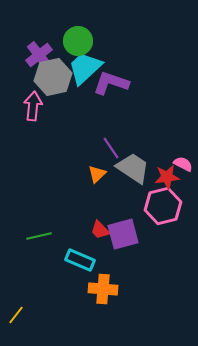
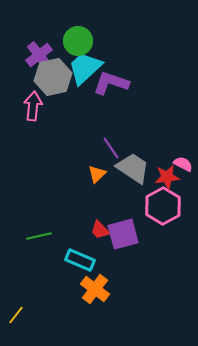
pink hexagon: rotated 15 degrees counterclockwise
orange cross: moved 8 px left; rotated 32 degrees clockwise
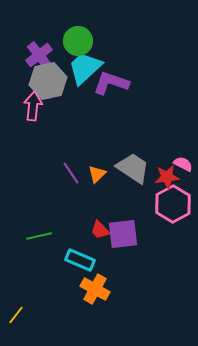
gray hexagon: moved 5 px left, 4 px down
purple line: moved 40 px left, 25 px down
pink hexagon: moved 10 px right, 2 px up
purple square: rotated 8 degrees clockwise
orange cross: rotated 8 degrees counterclockwise
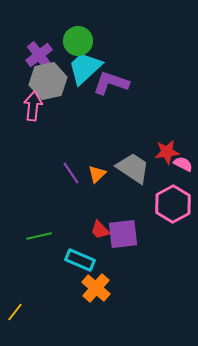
red star: moved 25 px up
orange cross: moved 1 px right, 1 px up; rotated 12 degrees clockwise
yellow line: moved 1 px left, 3 px up
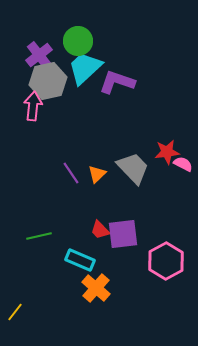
purple L-shape: moved 6 px right, 1 px up
gray trapezoid: rotated 12 degrees clockwise
pink hexagon: moved 7 px left, 57 px down
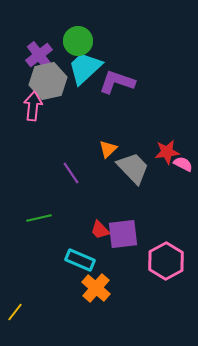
orange triangle: moved 11 px right, 25 px up
green line: moved 18 px up
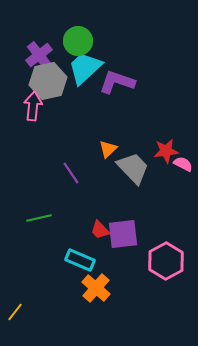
red star: moved 1 px left, 1 px up
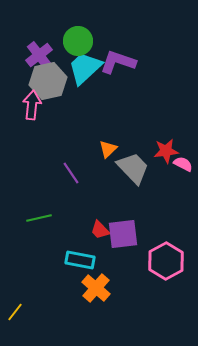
purple L-shape: moved 1 px right, 20 px up
pink arrow: moved 1 px left, 1 px up
cyan rectangle: rotated 12 degrees counterclockwise
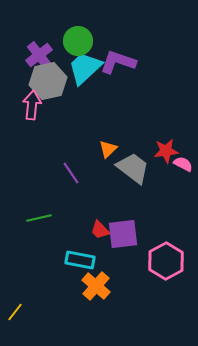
gray trapezoid: rotated 9 degrees counterclockwise
orange cross: moved 2 px up
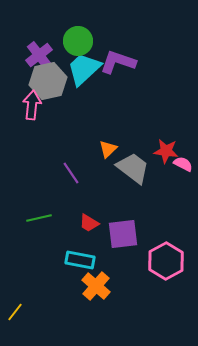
cyan trapezoid: moved 1 px left, 1 px down
red star: rotated 15 degrees clockwise
red trapezoid: moved 11 px left, 7 px up; rotated 15 degrees counterclockwise
